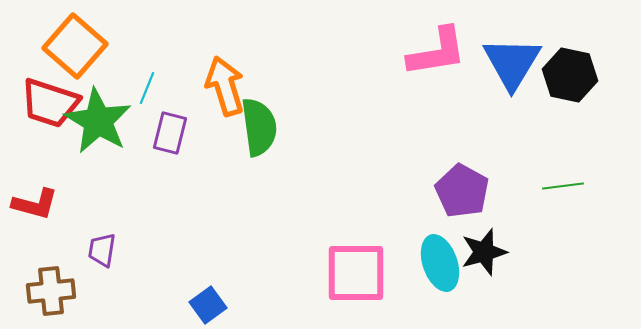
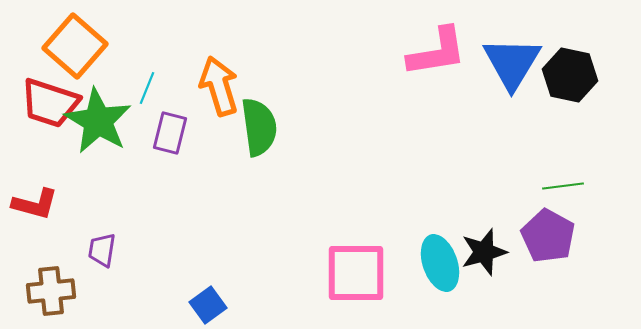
orange arrow: moved 6 px left
purple pentagon: moved 86 px right, 45 px down
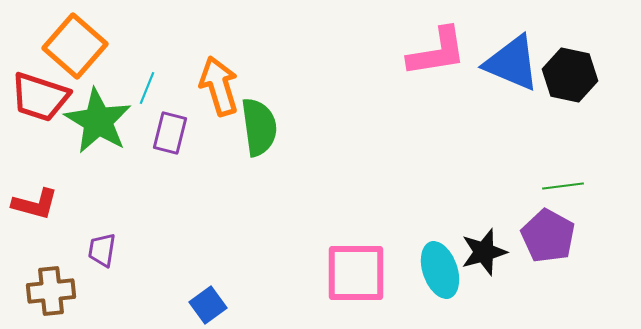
blue triangle: rotated 38 degrees counterclockwise
red trapezoid: moved 10 px left, 6 px up
cyan ellipse: moved 7 px down
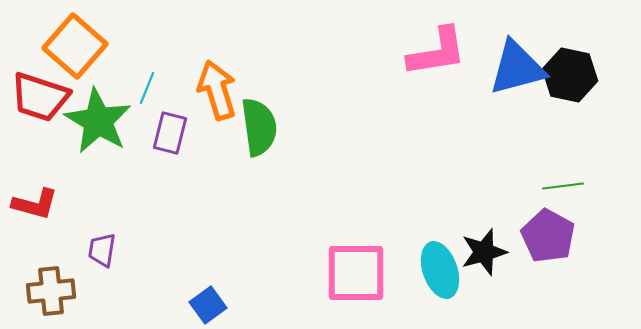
blue triangle: moved 5 px right, 5 px down; rotated 38 degrees counterclockwise
orange arrow: moved 2 px left, 4 px down
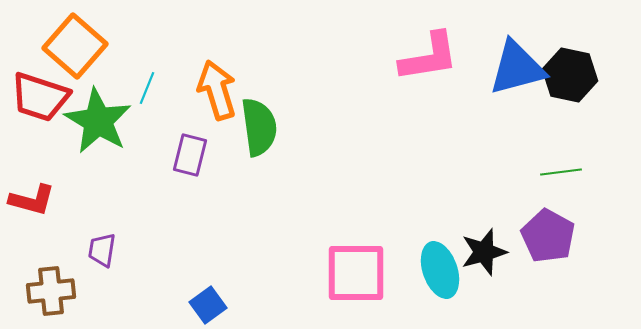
pink L-shape: moved 8 px left, 5 px down
purple rectangle: moved 20 px right, 22 px down
green line: moved 2 px left, 14 px up
red L-shape: moved 3 px left, 4 px up
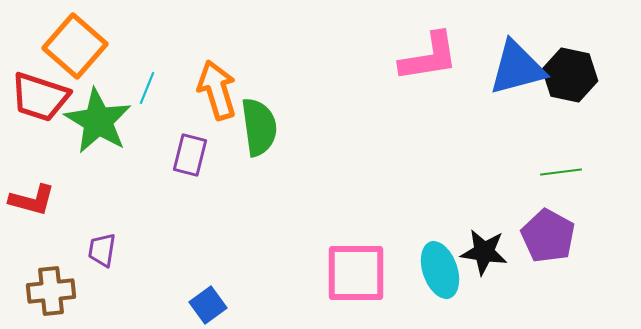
black star: rotated 24 degrees clockwise
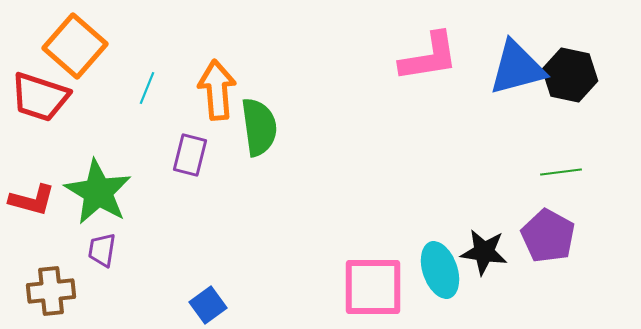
orange arrow: rotated 12 degrees clockwise
green star: moved 71 px down
pink square: moved 17 px right, 14 px down
